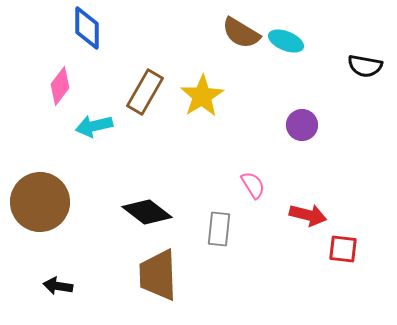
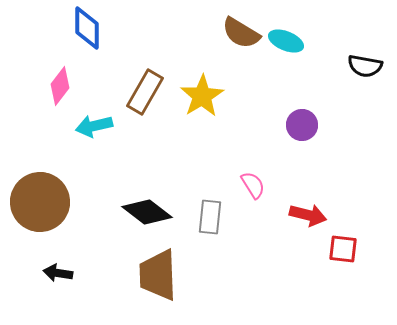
gray rectangle: moved 9 px left, 12 px up
black arrow: moved 13 px up
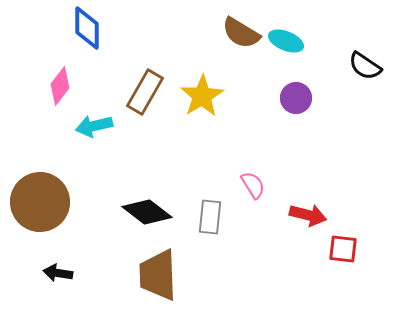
black semicircle: rotated 24 degrees clockwise
purple circle: moved 6 px left, 27 px up
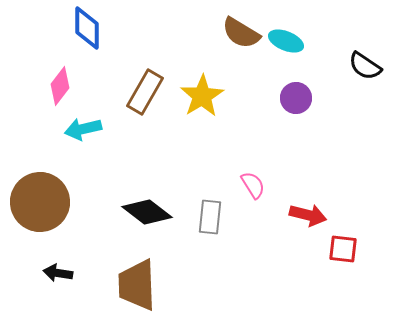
cyan arrow: moved 11 px left, 3 px down
brown trapezoid: moved 21 px left, 10 px down
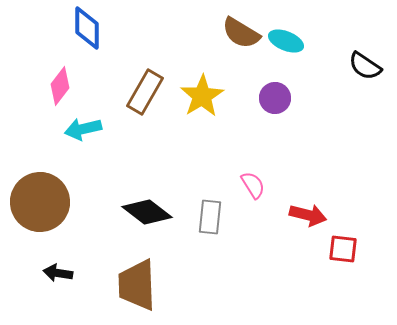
purple circle: moved 21 px left
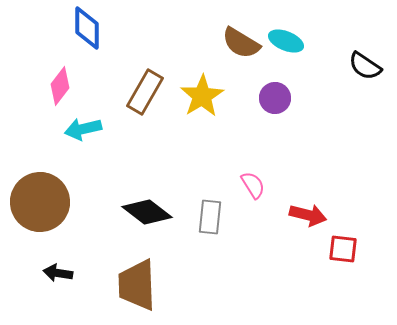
brown semicircle: moved 10 px down
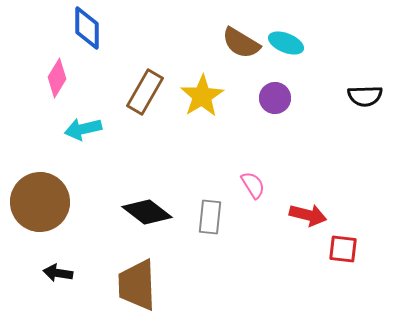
cyan ellipse: moved 2 px down
black semicircle: moved 30 px down; rotated 36 degrees counterclockwise
pink diamond: moved 3 px left, 8 px up; rotated 6 degrees counterclockwise
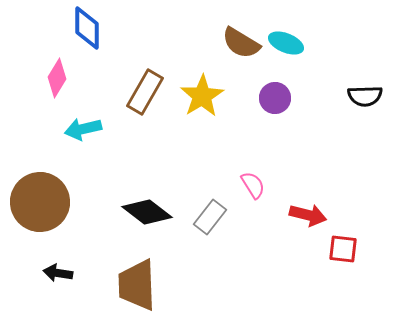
gray rectangle: rotated 32 degrees clockwise
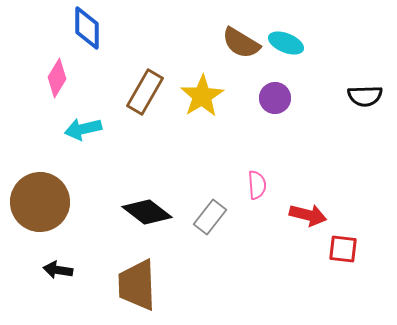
pink semicircle: moved 4 px right; rotated 28 degrees clockwise
black arrow: moved 3 px up
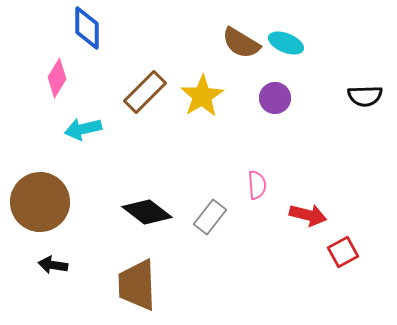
brown rectangle: rotated 15 degrees clockwise
red square: moved 3 px down; rotated 36 degrees counterclockwise
black arrow: moved 5 px left, 5 px up
